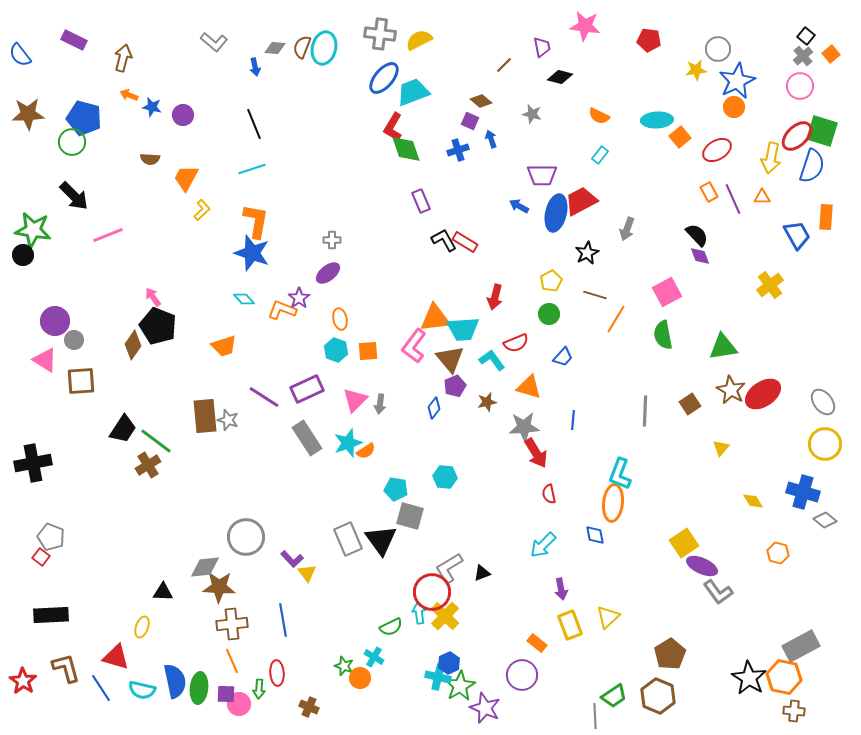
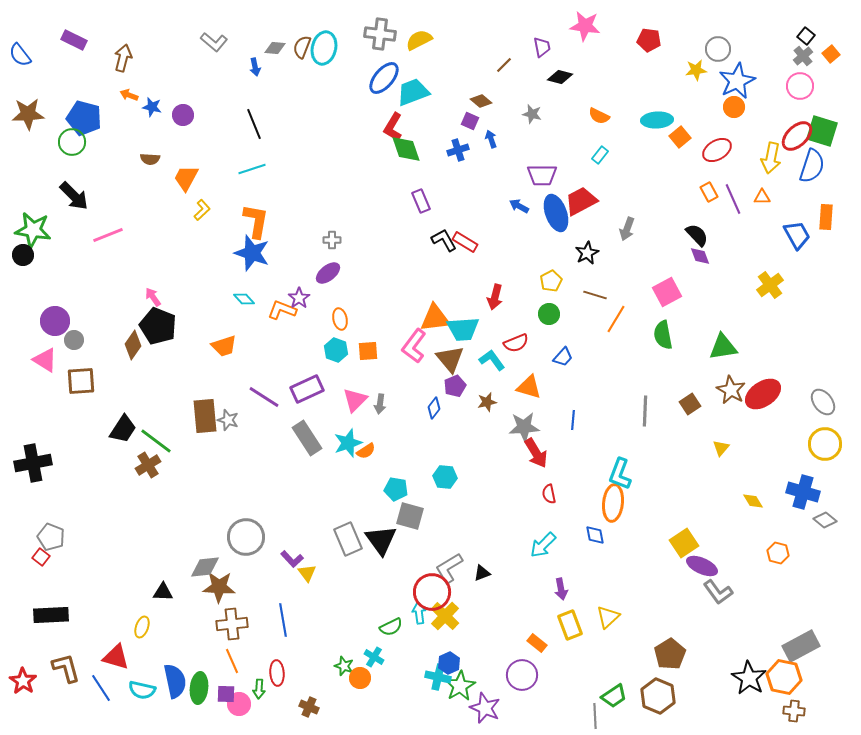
blue ellipse at (556, 213): rotated 33 degrees counterclockwise
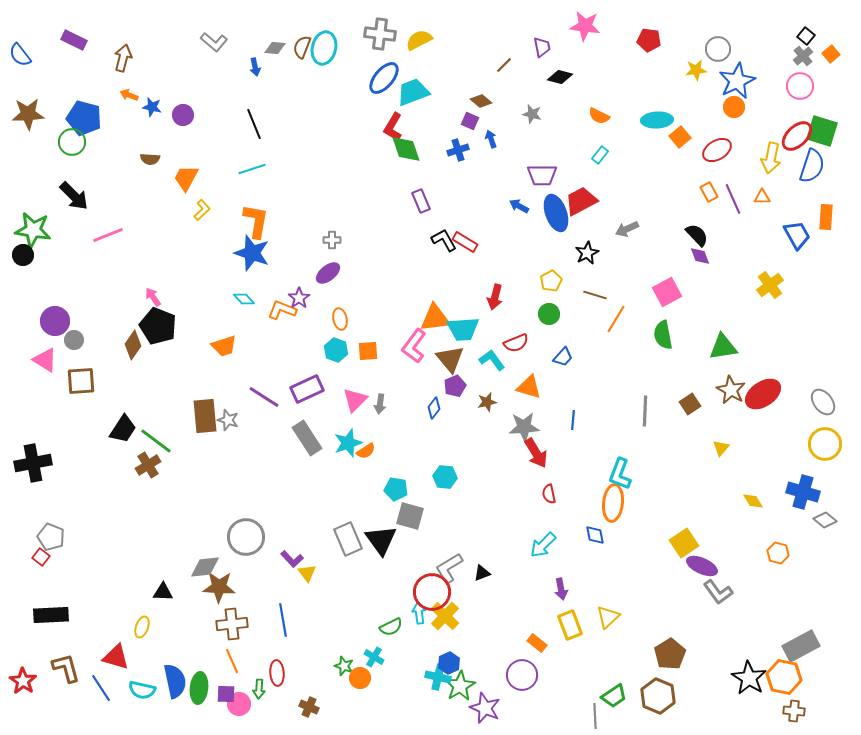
gray arrow at (627, 229): rotated 45 degrees clockwise
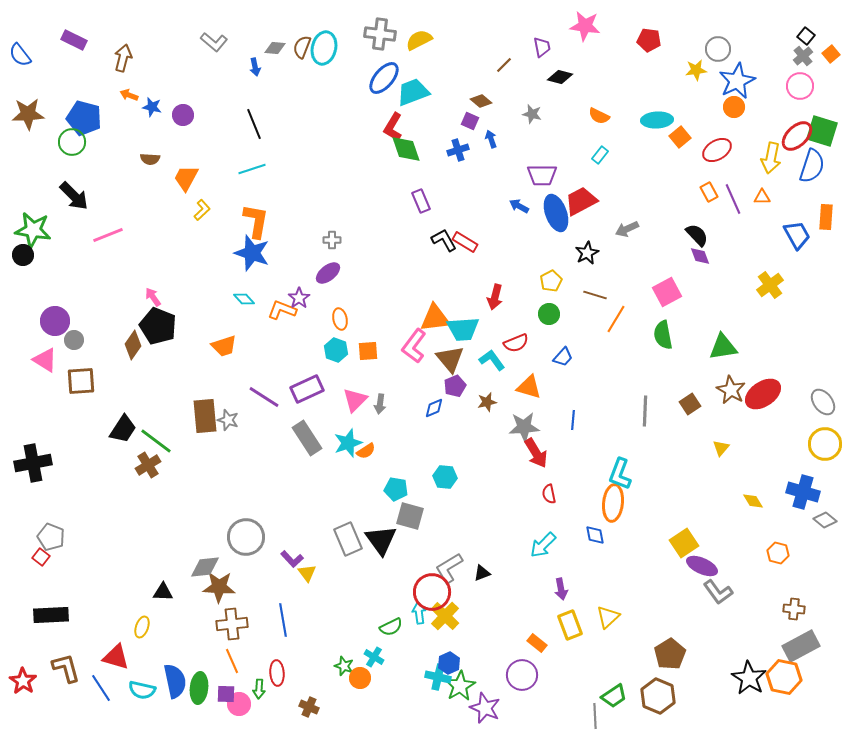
blue diamond at (434, 408): rotated 30 degrees clockwise
brown cross at (794, 711): moved 102 px up
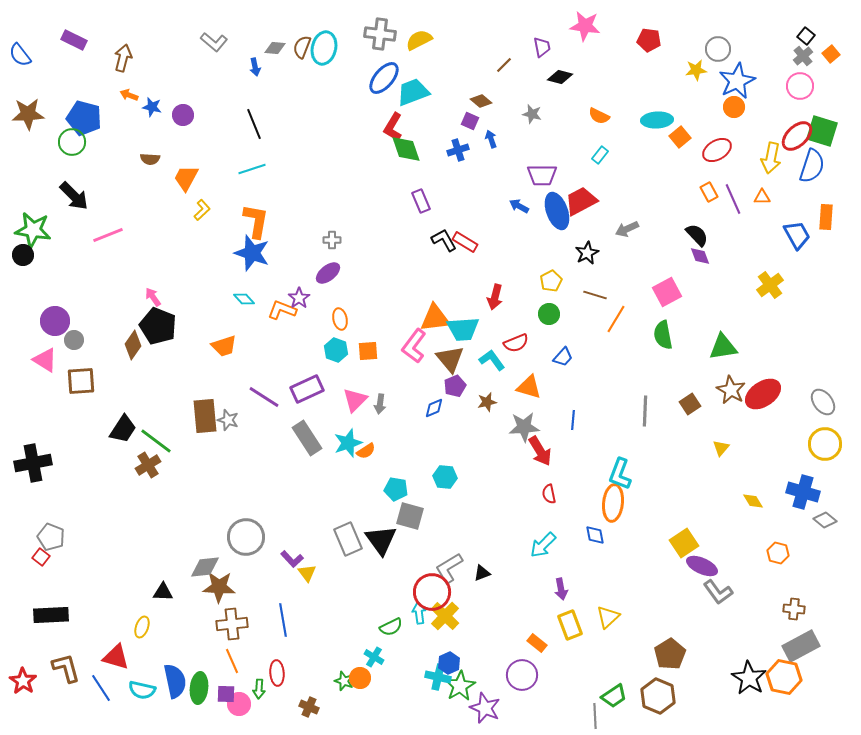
blue ellipse at (556, 213): moved 1 px right, 2 px up
red arrow at (536, 453): moved 4 px right, 2 px up
green star at (344, 666): moved 15 px down
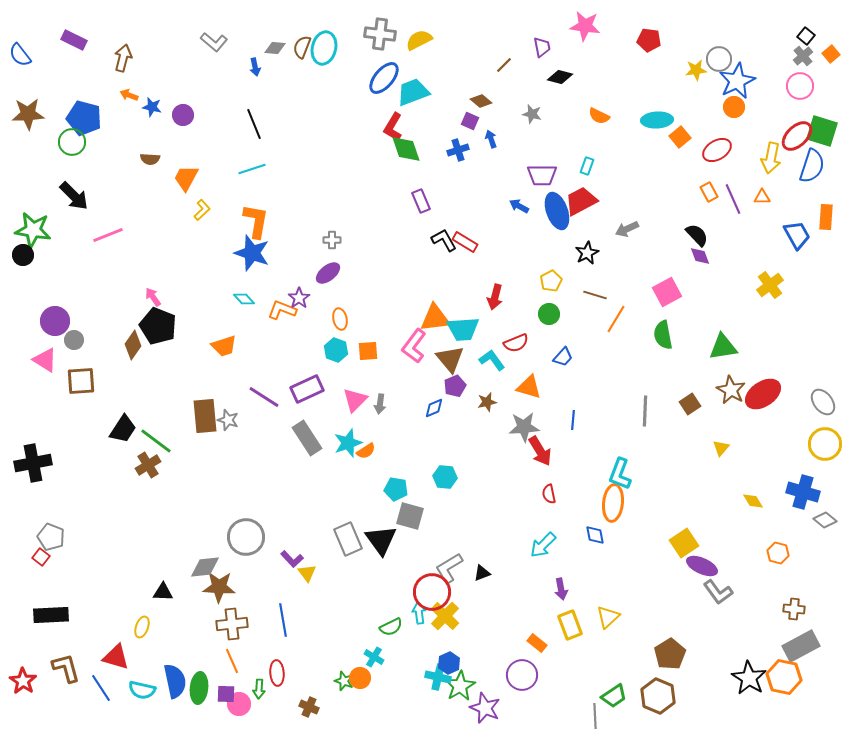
gray circle at (718, 49): moved 1 px right, 10 px down
cyan rectangle at (600, 155): moved 13 px left, 11 px down; rotated 18 degrees counterclockwise
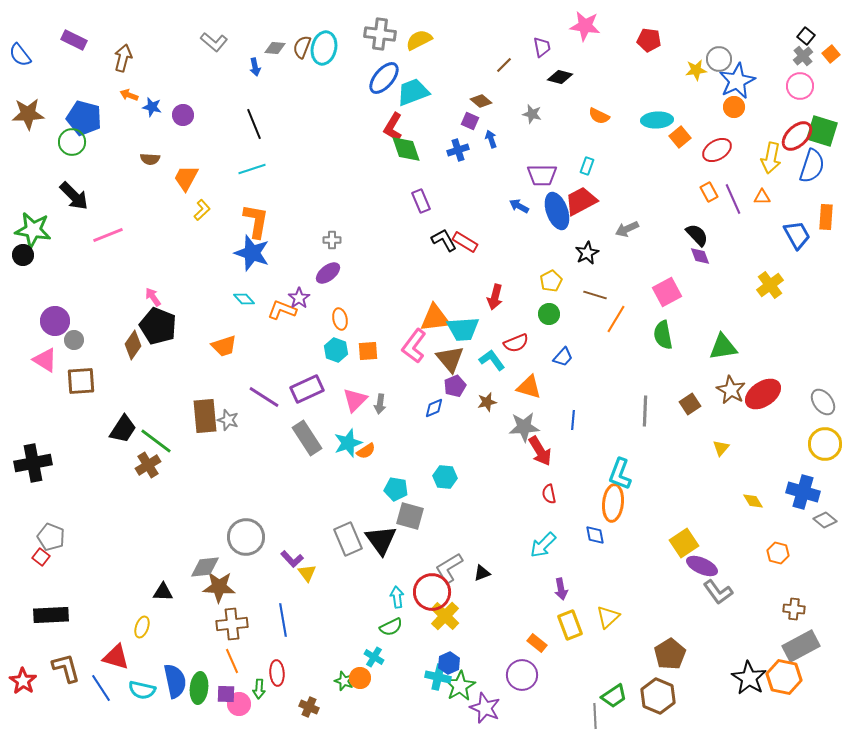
cyan arrow at (419, 613): moved 22 px left, 16 px up
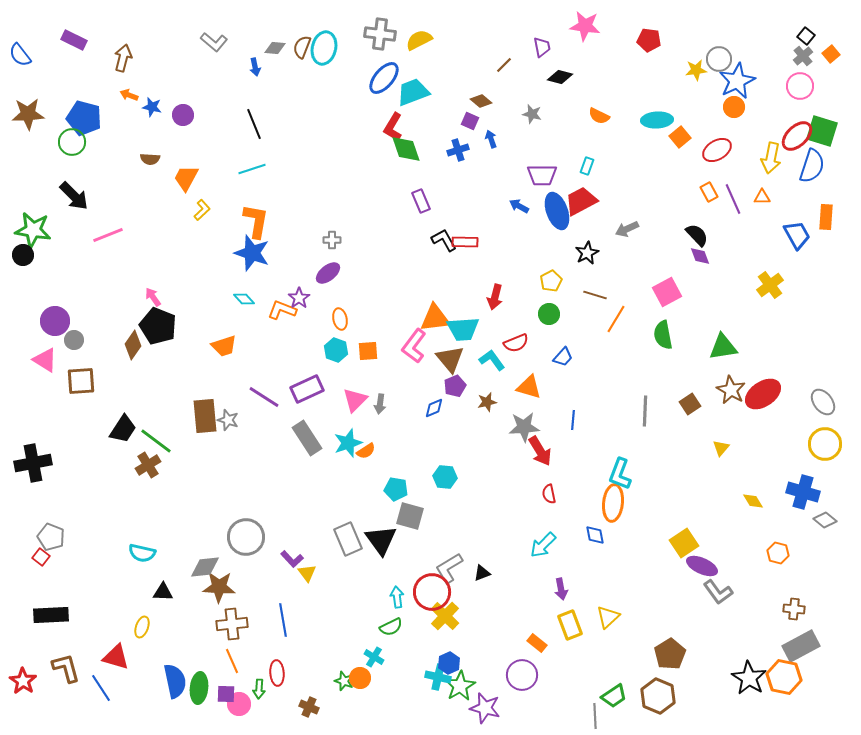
red rectangle at (465, 242): rotated 30 degrees counterclockwise
cyan semicircle at (142, 690): moved 137 px up
purple star at (485, 708): rotated 8 degrees counterclockwise
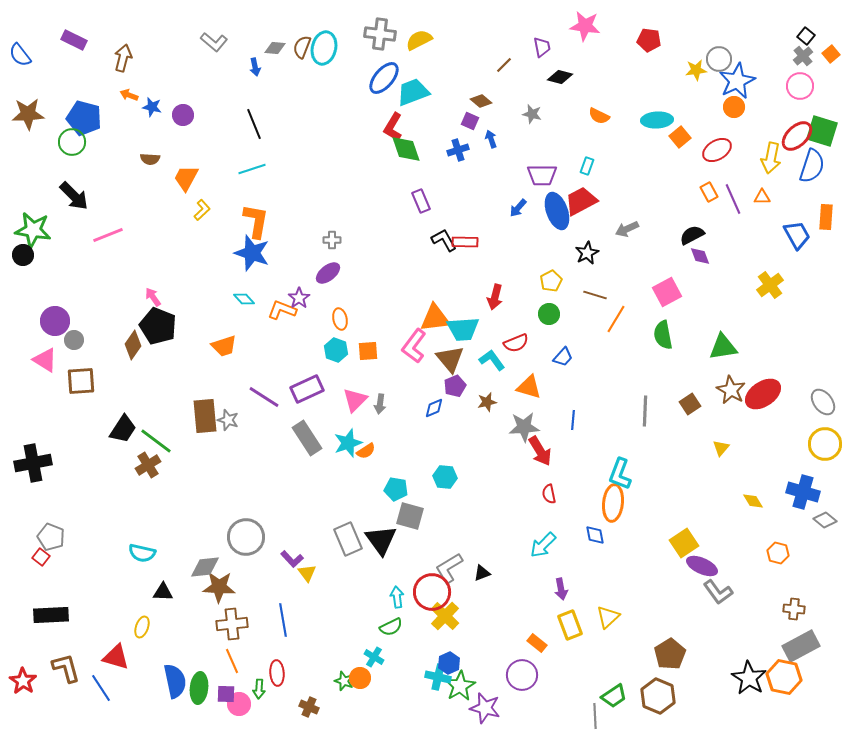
blue arrow at (519, 206): moved 1 px left, 2 px down; rotated 78 degrees counterclockwise
black semicircle at (697, 235): moved 5 px left; rotated 75 degrees counterclockwise
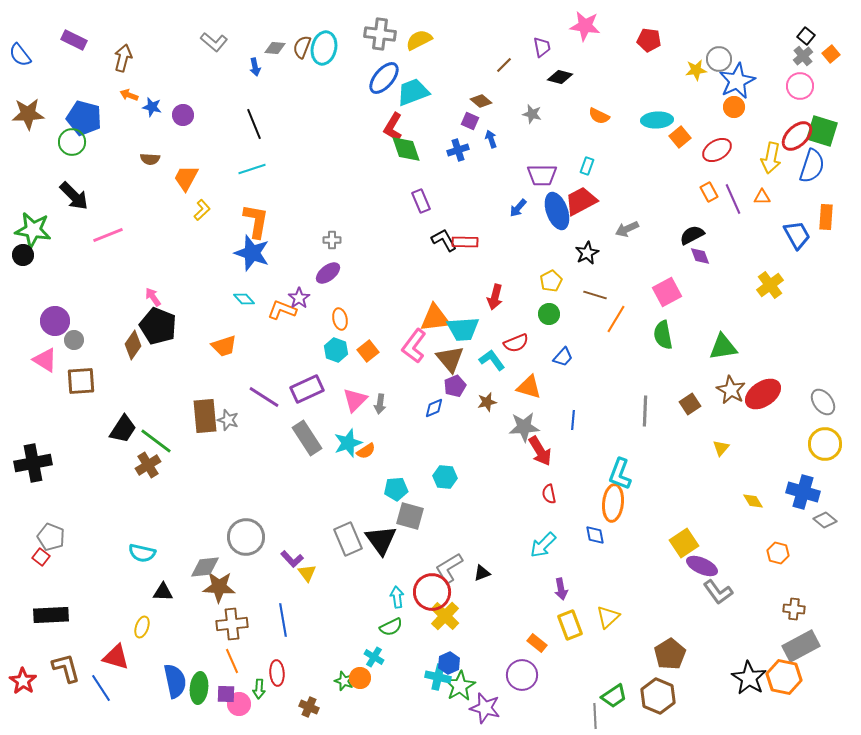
orange square at (368, 351): rotated 35 degrees counterclockwise
cyan pentagon at (396, 489): rotated 15 degrees counterclockwise
